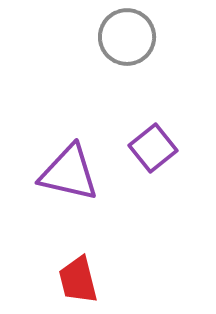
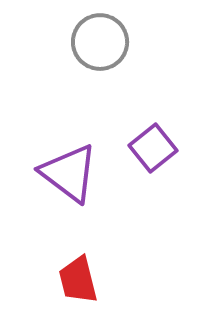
gray circle: moved 27 px left, 5 px down
purple triangle: rotated 24 degrees clockwise
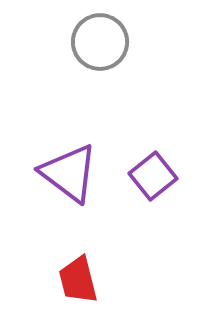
purple square: moved 28 px down
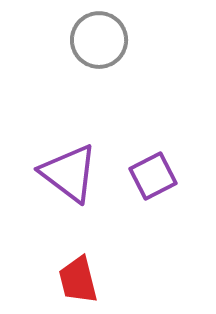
gray circle: moved 1 px left, 2 px up
purple square: rotated 12 degrees clockwise
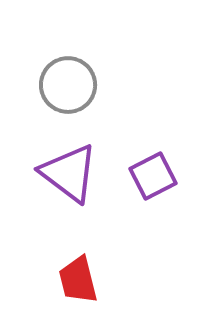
gray circle: moved 31 px left, 45 px down
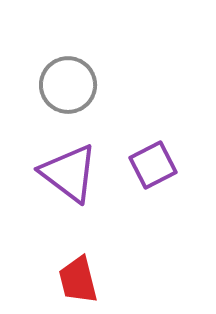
purple square: moved 11 px up
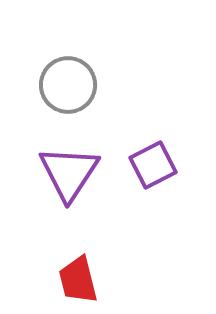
purple triangle: rotated 26 degrees clockwise
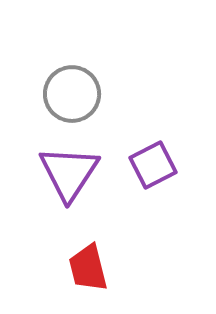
gray circle: moved 4 px right, 9 px down
red trapezoid: moved 10 px right, 12 px up
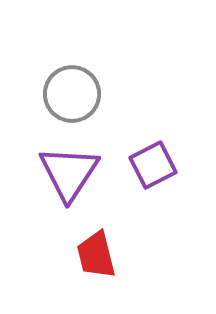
red trapezoid: moved 8 px right, 13 px up
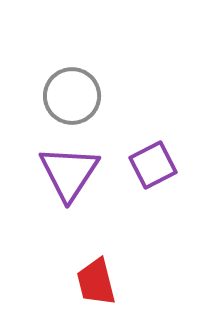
gray circle: moved 2 px down
red trapezoid: moved 27 px down
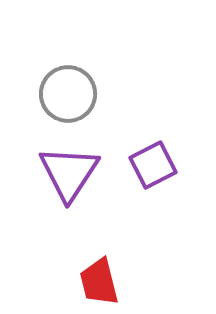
gray circle: moved 4 px left, 2 px up
red trapezoid: moved 3 px right
